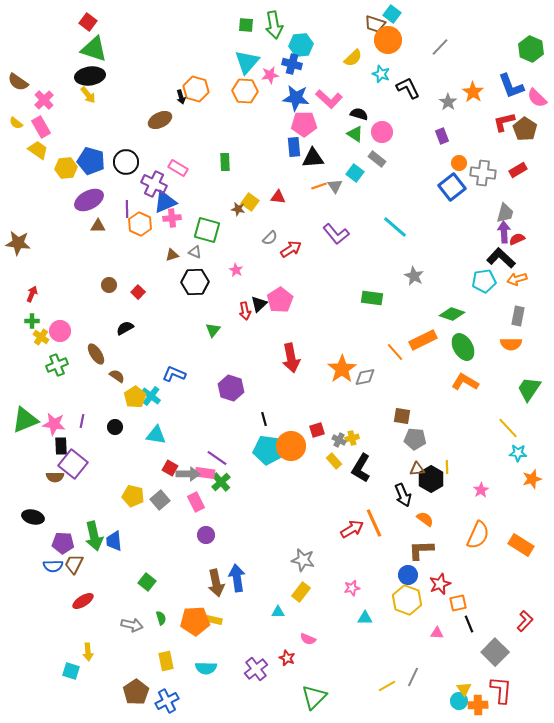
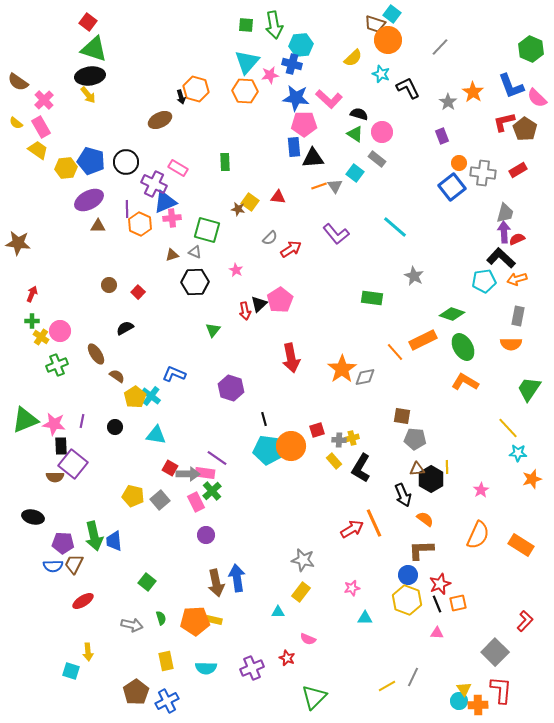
gray cross at (339, 440): rotated 24 degrees counterclockwise
green cross at (221, 482): moved 9 px left, 9 px down
black line at (469, 624): moved 32 px left, 20 px up
purple cross at (256, 669): moved 4 px left, 1 px up; rotated 15 degrees clockwise
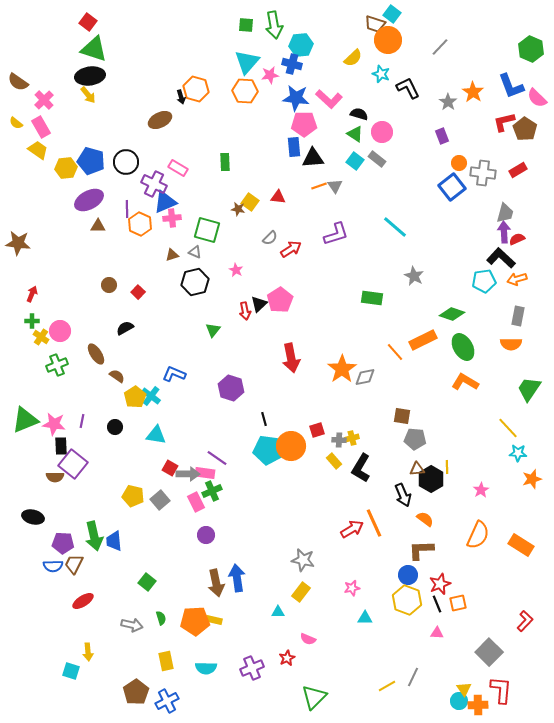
cyan square at (355, 173): moved 12 px up
purple L-shape at (336, 234): rotated 68 degrees counterclockwise
black hexagon at (195, 282): rotated 12 degrees counterclockwise
green cross at (212, 491): rotated 18 degrees clockwise
gray square at (495, 652): moved 6 px left
red star at (287, 658): rotated 21 degrees clockwise
